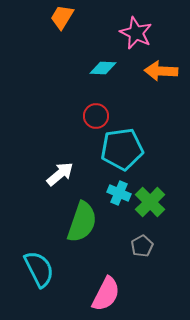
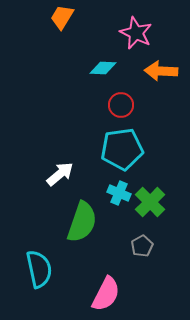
red circle: moved 25 px right, 11 px up
cyan semicircle: rotated 15 degrees clockwise
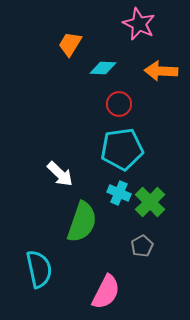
orange trapezoid: moved 8 px right, 27 px down
pink star: moved 3 px right, 9 px up
red circle: moved 2 px left, 1 px up
white arrow: rotated 84 degrees clockwise
pink semicircle: moved 2 px up
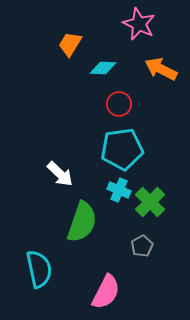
orange arrow: moved 2 px up; rotated 24 degrees clockwise
cyan cross: moved 3 px up
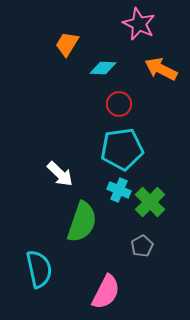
orange trapezoid: moved 3 px left
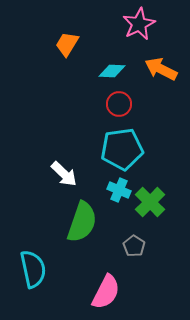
pink star: rotated 20 degrees clockwise
cyan diamond: moved 9 px right, 3 px down
white arrow: moved 4 px right
gray pentagon: moved 8 px left; rotated 10 degrees counterclockwise
cyan semicircle: moved 6 px left
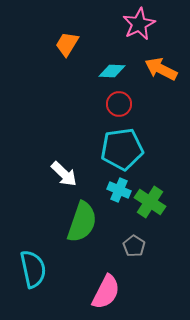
green cross: rotated 12 degrees counterclockwise
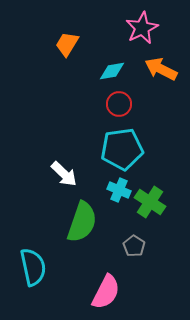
pink star: moved 3 px right, 4 px down
cyan diamond: rotated 12 degrees counterclockwise
cyan semicircle: moved 2 px up
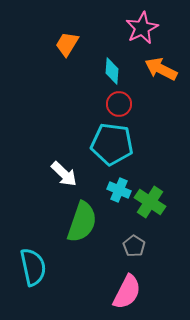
cyan diamond: rotated 76 degrees counterclockwise
cyan pentagon: moved 10 px left, 5 px up; rotated 15 degrees clockwise
pink semicircle: moved 21 px right
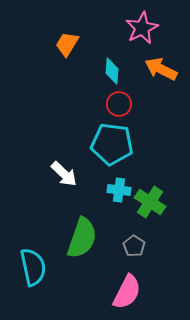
cyan cross: rotated 15 degrees counterclockwise
green semicircle: moved 16 px down
